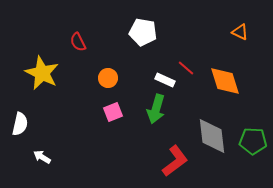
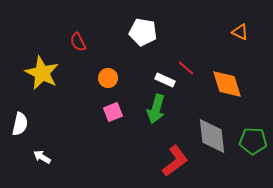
orange diamond: moved 2 px right, 3 px down
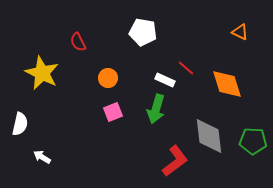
gray diamond: moved 3 px left
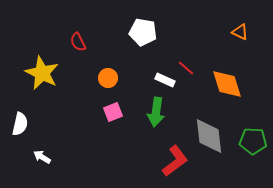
green arrow: moved 3 px down; rotated 8 degrees counterclockwise
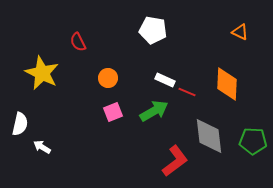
white pentagon: moved 10 px right, 2 px up
red line: moved 1 px right, 24 px down; rotated 18 degrees counterclockwise
orange diamond: rotated 20 degrees clockwise
green arrow: moved 2 px left, 1 px up; rotated 128 degrees counterclockwise
white arrow: moved 10 px up
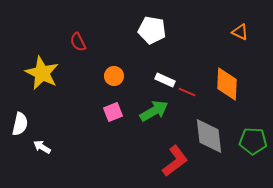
white pentagon: moved 1 px left
orange circle: moved 6 px right, 2 px up
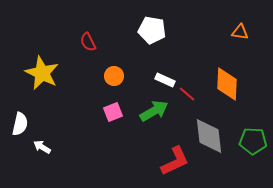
orange triangle: rotated 18 degrees counterclockwise
red semicircle: moved 10 px right
red line: moved 2 px down; rotated 18 degrees clockwise
red L-shape: rotated 12 degrees clockwise
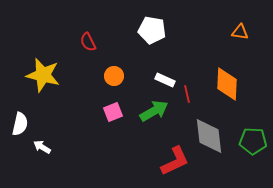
yellow star: moved 1 px right, 2 px down; rotated 12 degrees counterclockwise
red line: rotated 36 degrees clockwise
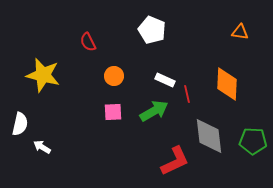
white pentagon: rotated 12 degrees clockwise
pink square: rotated 18 degrees clockwise
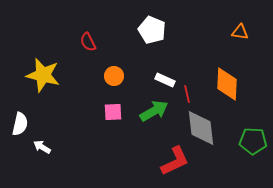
gray diamond: moved 8 px left, 8 px up
